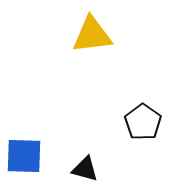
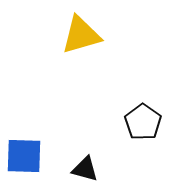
yellow triangle: moved 11 px left; rotated 9 degrees counterclockwise
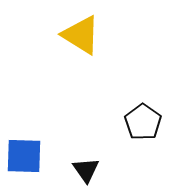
yellow triangle: rotated 48 degrees clockwise
black triangle: moved 1 px right, 1 px down; rotated 40 degrees clockwise
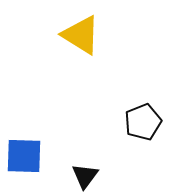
black pentagon: rotated 15 degrees clockwise
black triangle: moved 1 px left, 6 px down; rotated 12 degrees clockwise
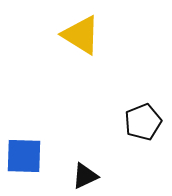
black triangle: rotated 28 degrees clockwise
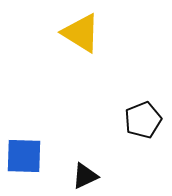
yellow triangle: moved 2 px up
black pentagon: moved 2 px up
